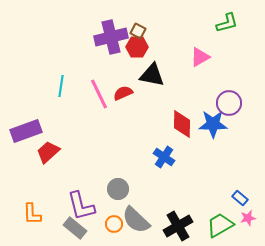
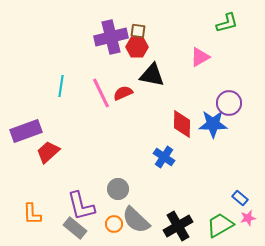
brown square: rotated 21 degrees counterclockwise
pink line: moved 2 px right, 1 px up
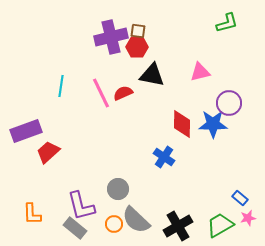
pink triangle: moved 15 px down; rotated 15 degrees clockwise
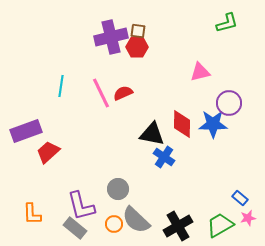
black triangle: moved 59 px down
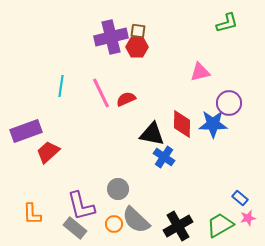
red semicircle: moved 3 px right, 6 px down
